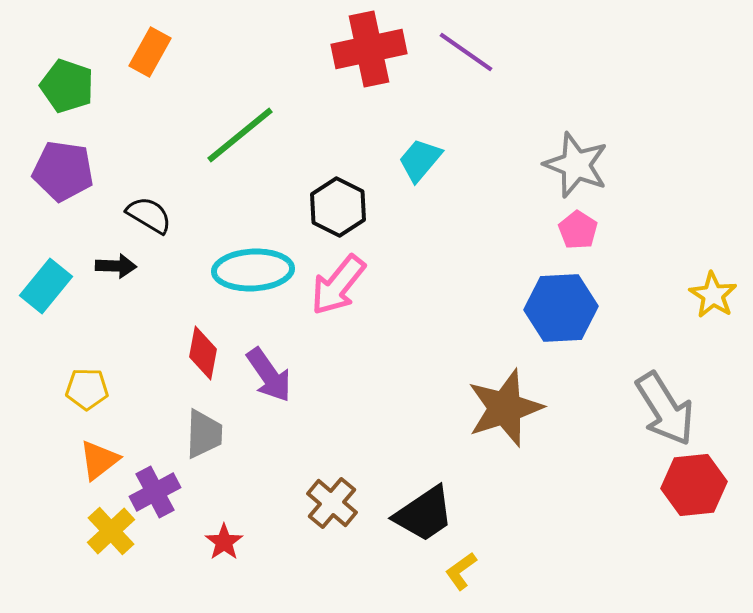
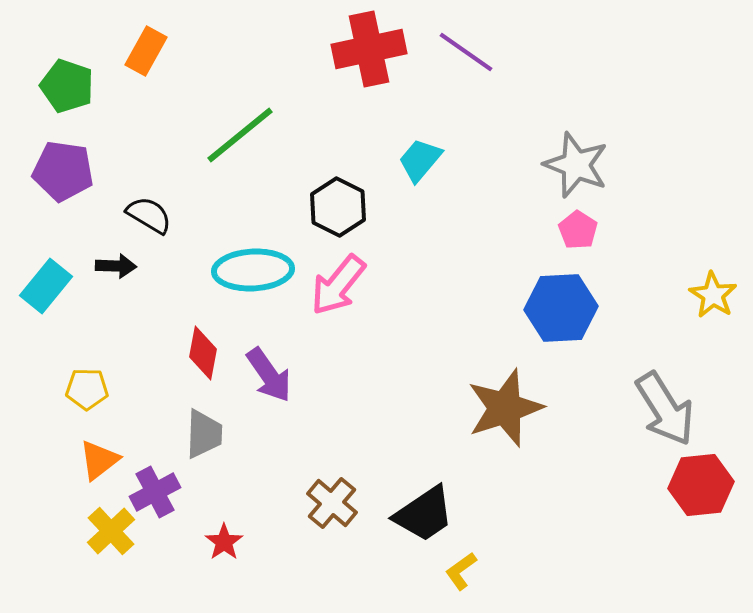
orange rectangle: moved 4 px left, 1 px up
red hexagon: moved 7 px right
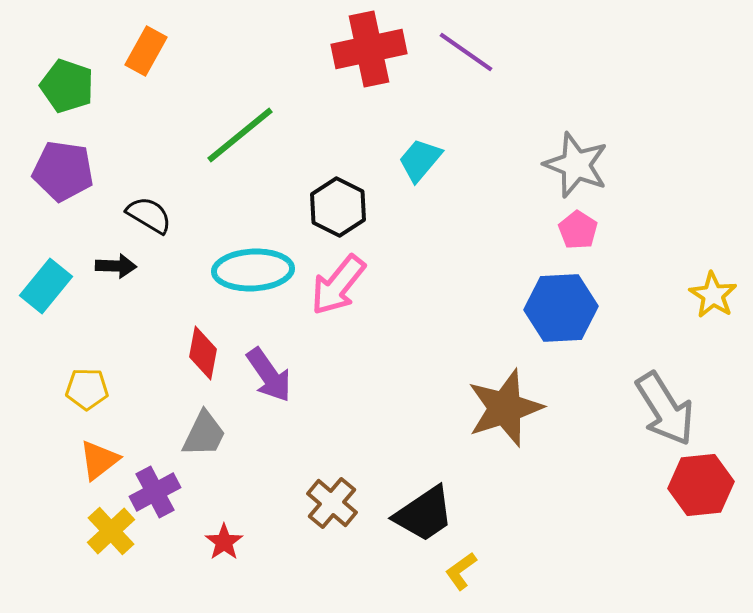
gray trapezoid: rotated 24 degrees clockwise
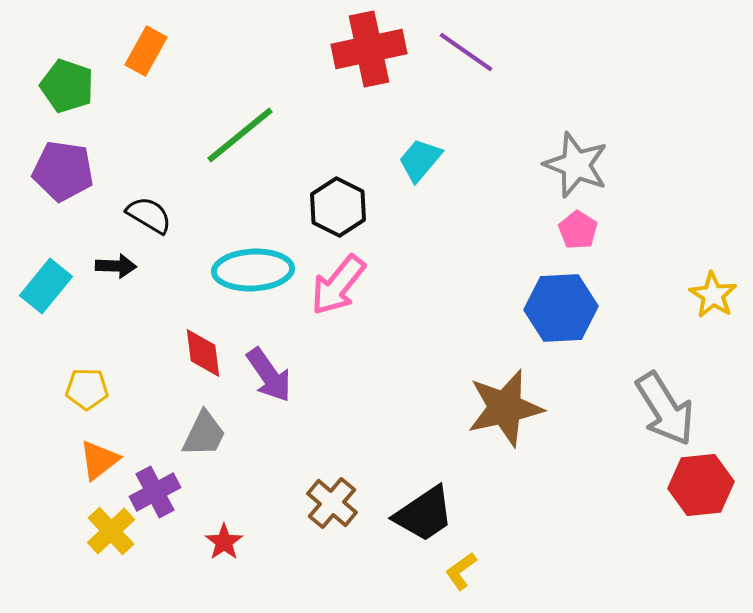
red diamond: rotated 18 degrees counterclockwise
brown star: rotated 6 degrees clockwise
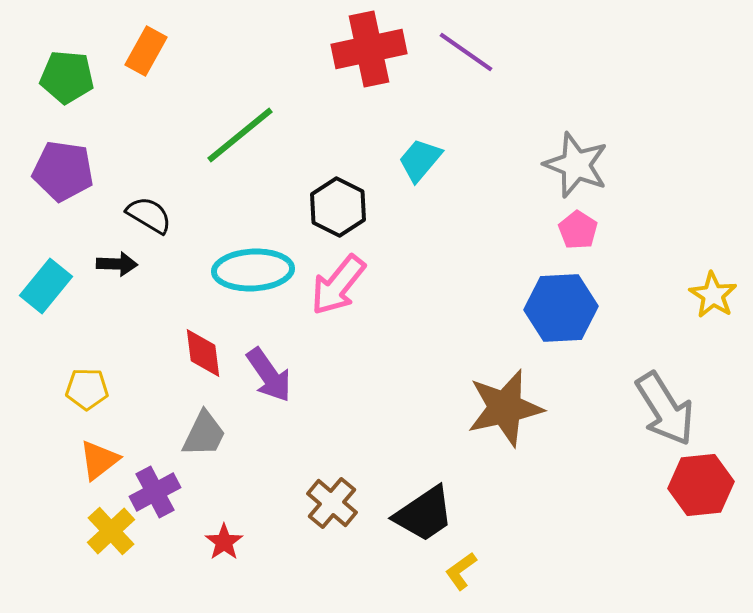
green pentagon: moved 9 px up; rotated 14 degrees counterclockwise
black arrow: moved 1 px right, 2 px up
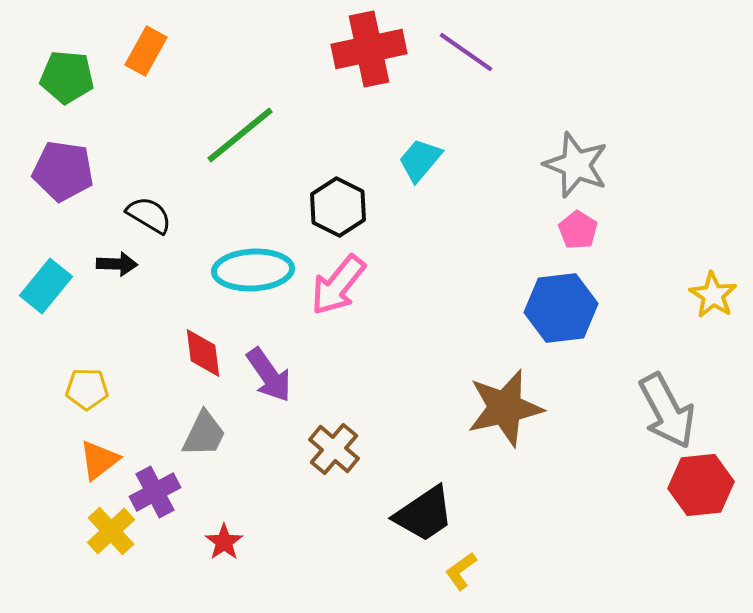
blue hexagon: rotated 4 degrees counterclockwise
gray arrow: moved 2 px right, 2 px down; rotated 4 degrees clockwise
brown cross: moved 2 px right, 54 px up
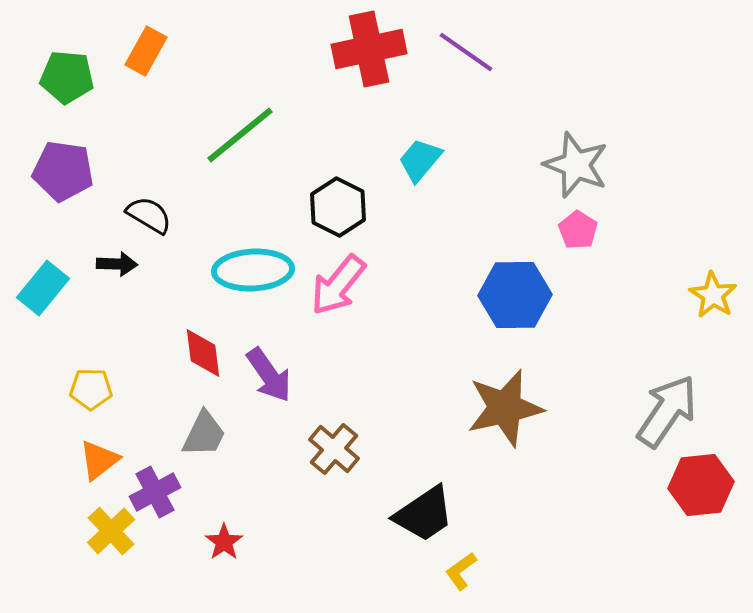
cyan rectangle: moved 3 px left, 2 px down
blue hexagon: moved 46 px left, 13 px up; rotated 6 degrees clockwise
yellow pentagon: moved 4 px right
gray arrow: rotated 118 degrees counterclockwise
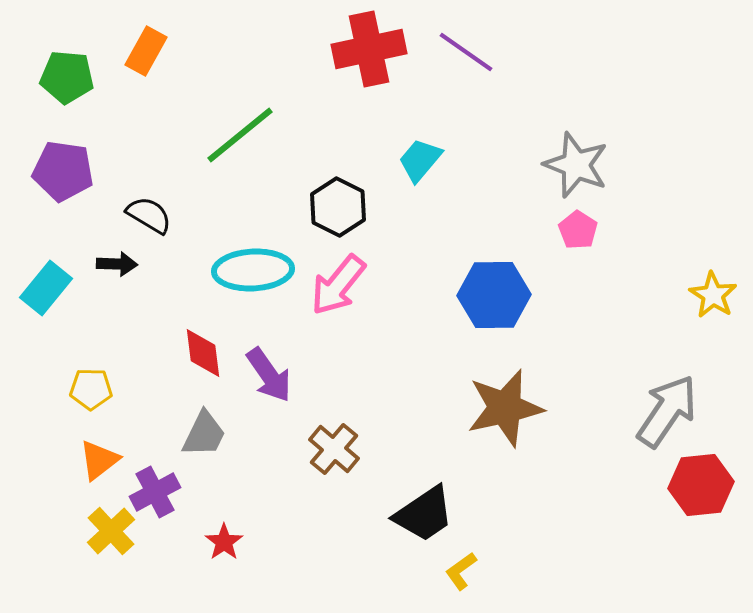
cyan rectangle: moved 3 px right
blue hexagon: moved 21 px left
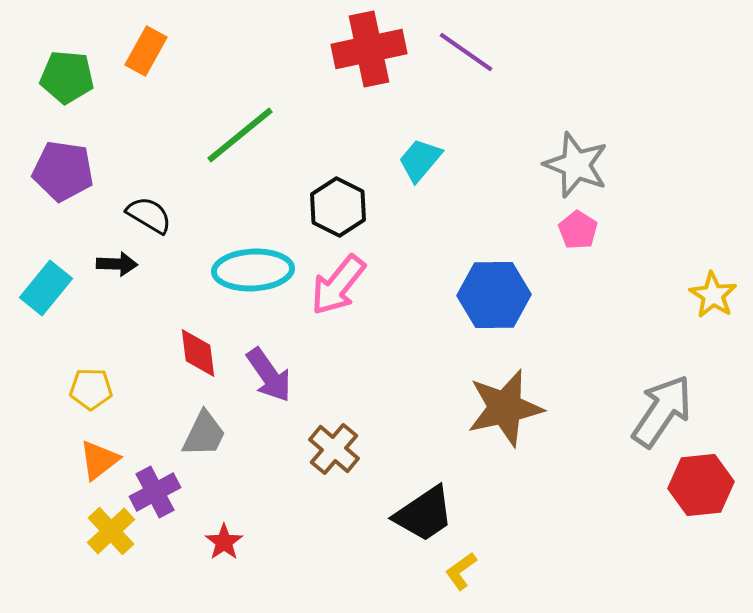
red diamond: moved 5 px left
gray arrow: moved 5 px left
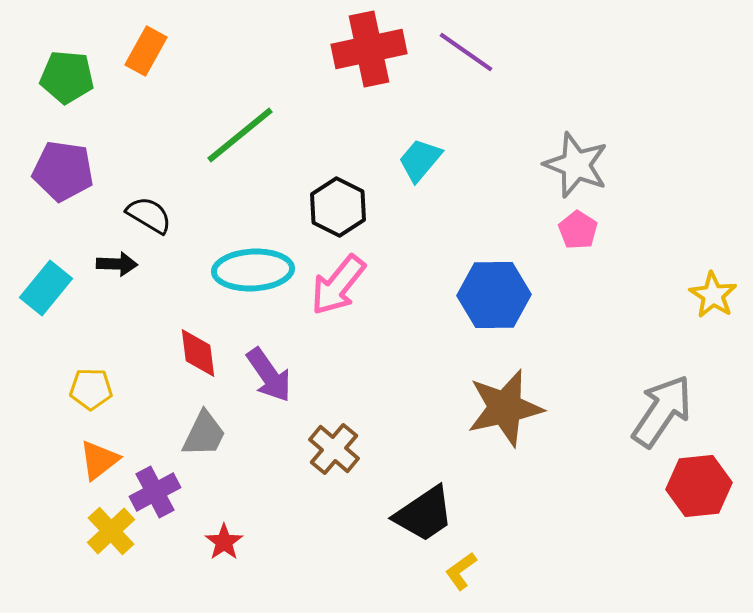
red hexagon: moved 2 px left, 1 px down
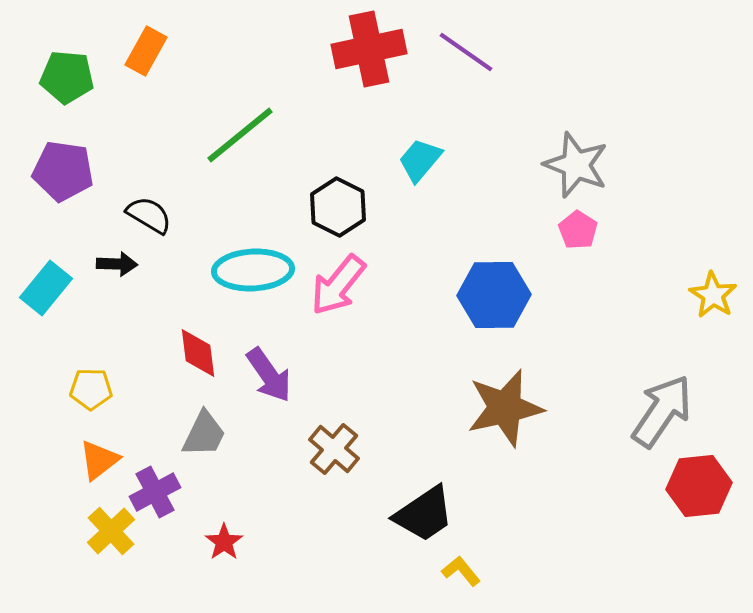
yellow L-shape: rotated 87 degrees clockwise
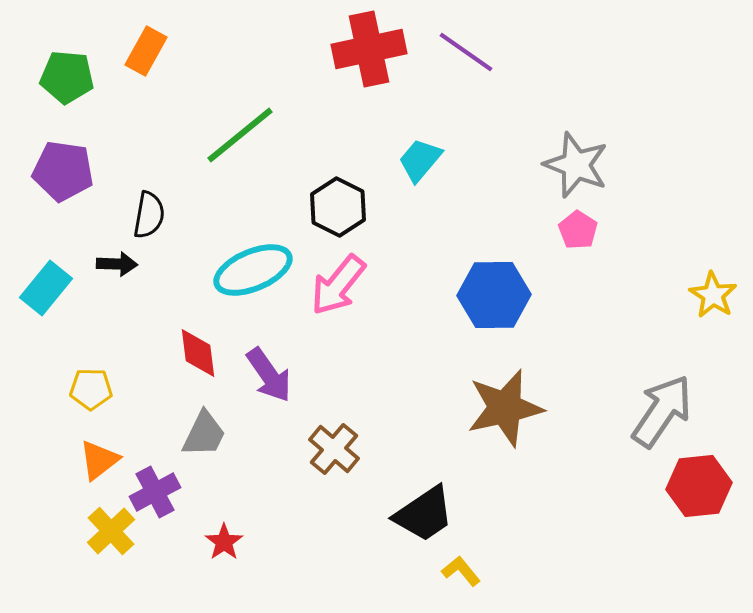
black semicircle: rotated 69 degrees clockwise
cyan ellipse: rotated 20 degrees counterclockwise
